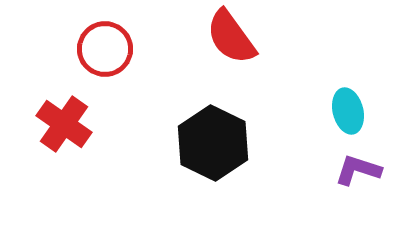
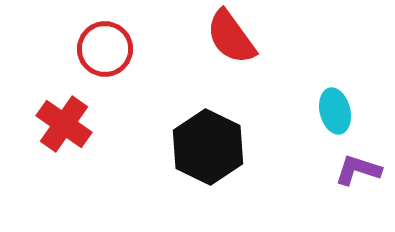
cyan ellipse: moved 13 px left
black hexagon: moved 5 px left, 4 px down
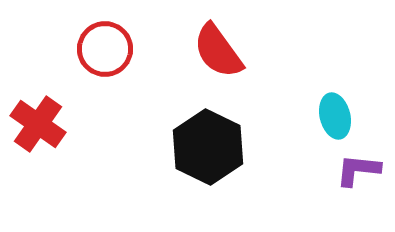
red semicircle: moved 13 px left, 14 px down
cyan ellipse: moved 5 px down
red cross: moved 26 px left
purple L-shape: rotated 12 degrees counterclockwise
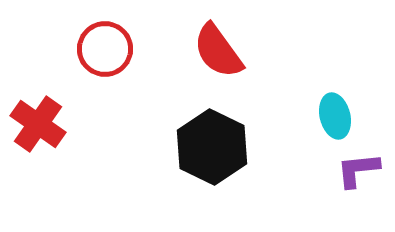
black hexagon: moved 4 px right
purple L-shape: rotated 12 degrees counterclockwise
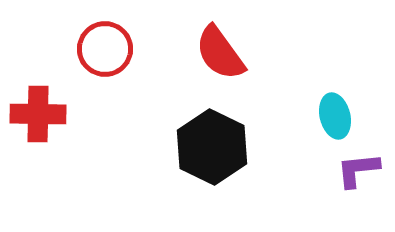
red semicircle: moved 2 px right, 2 px down
red cross: moved 10 px up; rotated 34 degrees counterclockwise
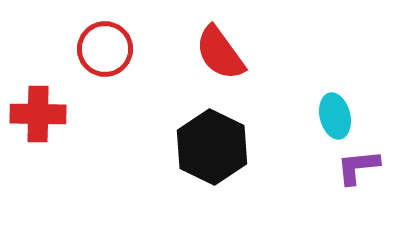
purple L-shape: moved 3 px up
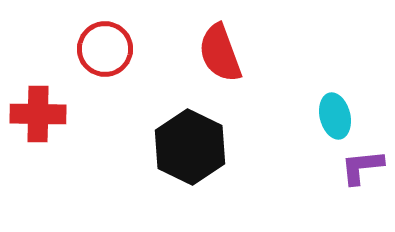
red semicircle: rotated 16 degrees clockwise
black hexagon: moved 22 px left
purple L-shape: moved 4 px right
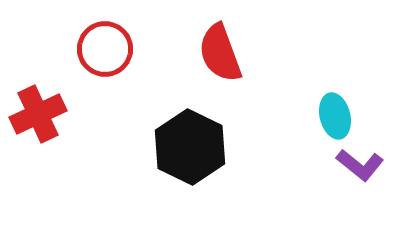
red cross: rotated 26 degrees counterclockwise
purple L-shape: moved 2 px left, 2 px up; rotated 135 degrees counterclockwise
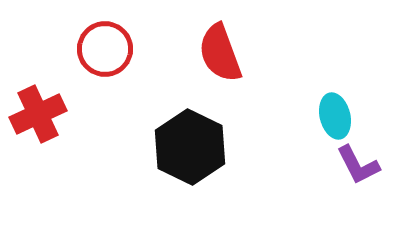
purple L-shape: moved 2 px left; rotated 24 degrees clockwise
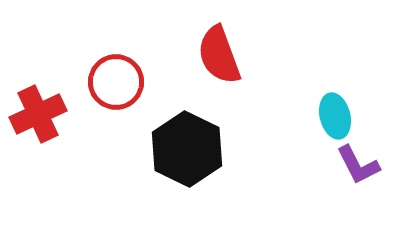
red circle: moved 11 px right, 33 px down
red semicircle: moved 1 px left, 2 px down
black hexagon: moved 3 px left, 2 px down
